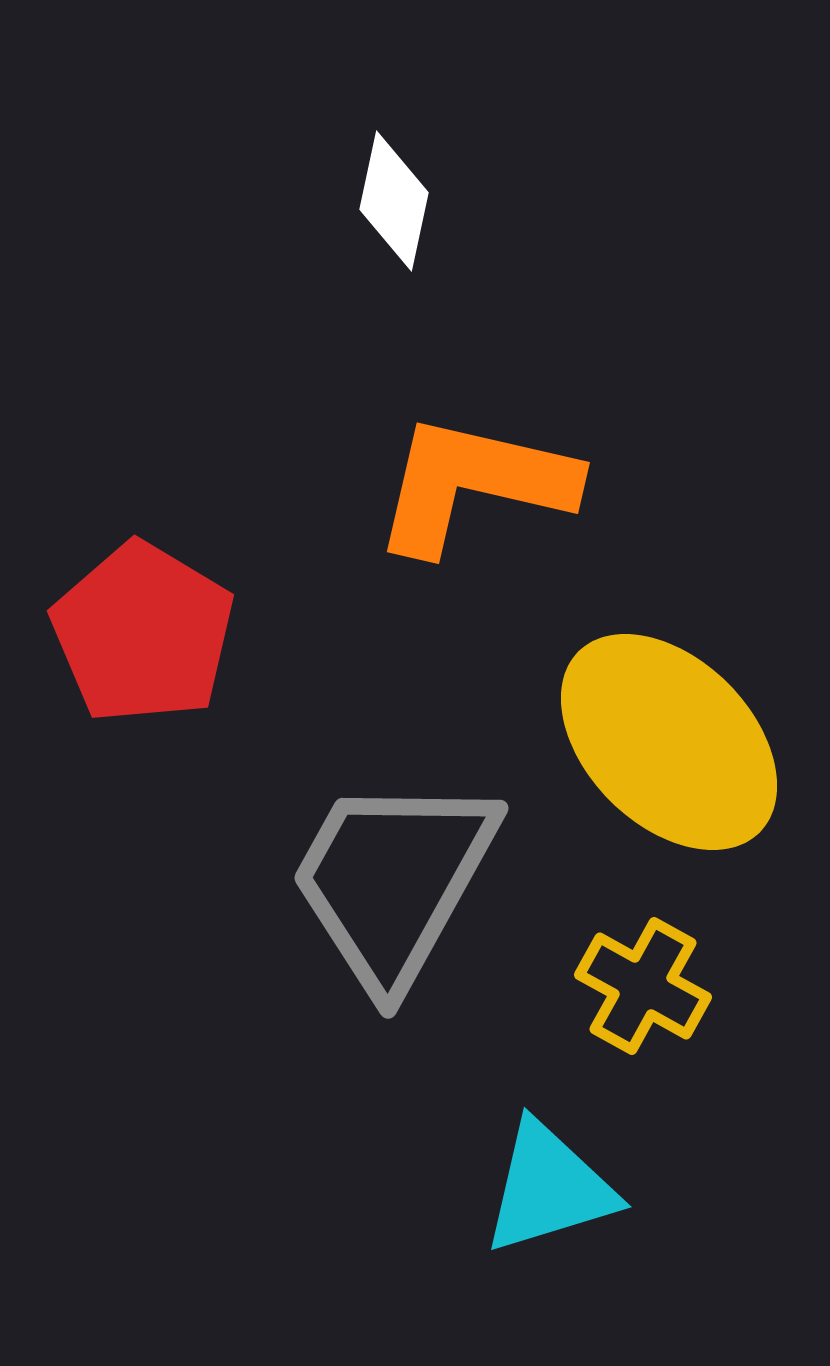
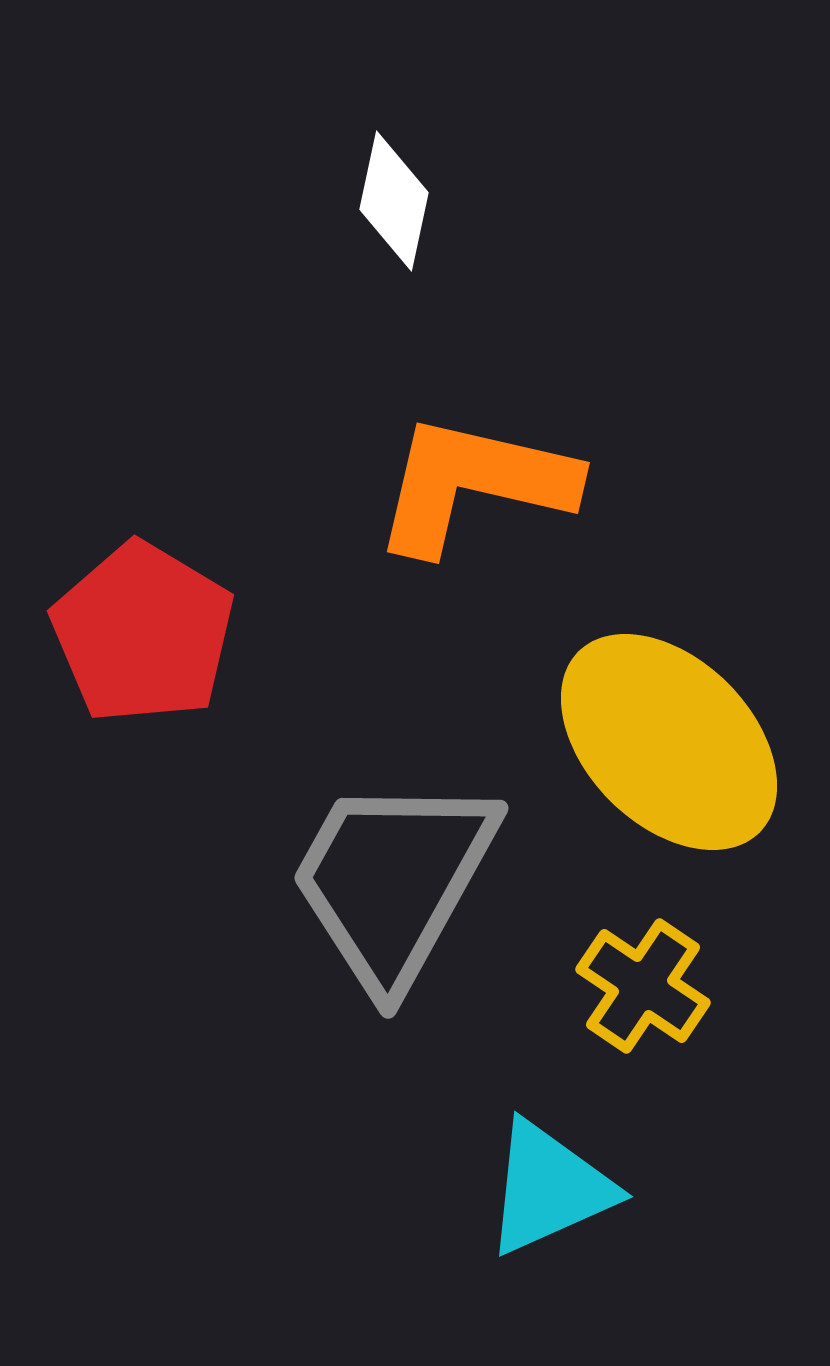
yellow cross: rotated 5 degrees clockwise
cyan triangle: rotated 7 degrees counterclockwise
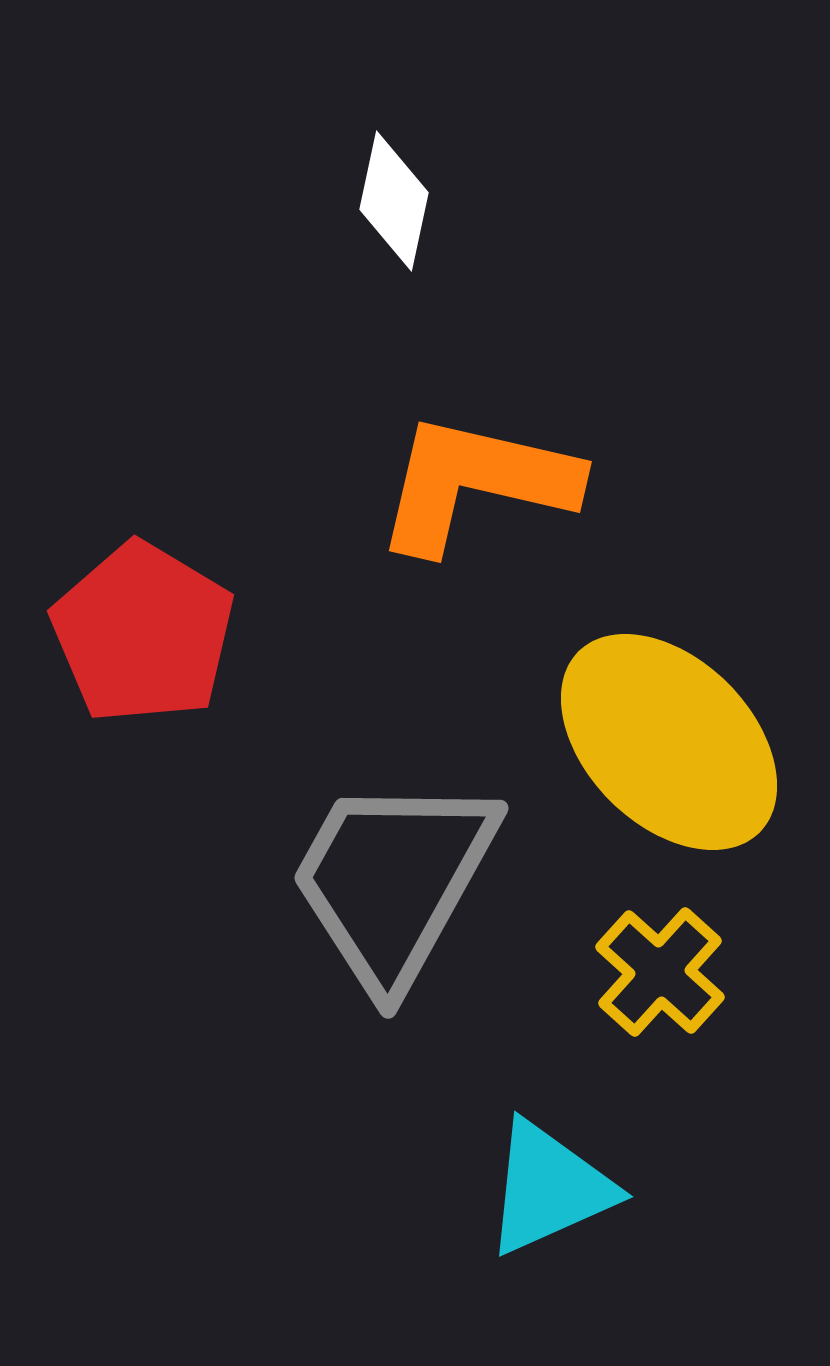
orange L-shape: moved 2 px right, 1 px up
yellow cross: moved 17 px right, 14 px up; rotated 8 degrees clockwise
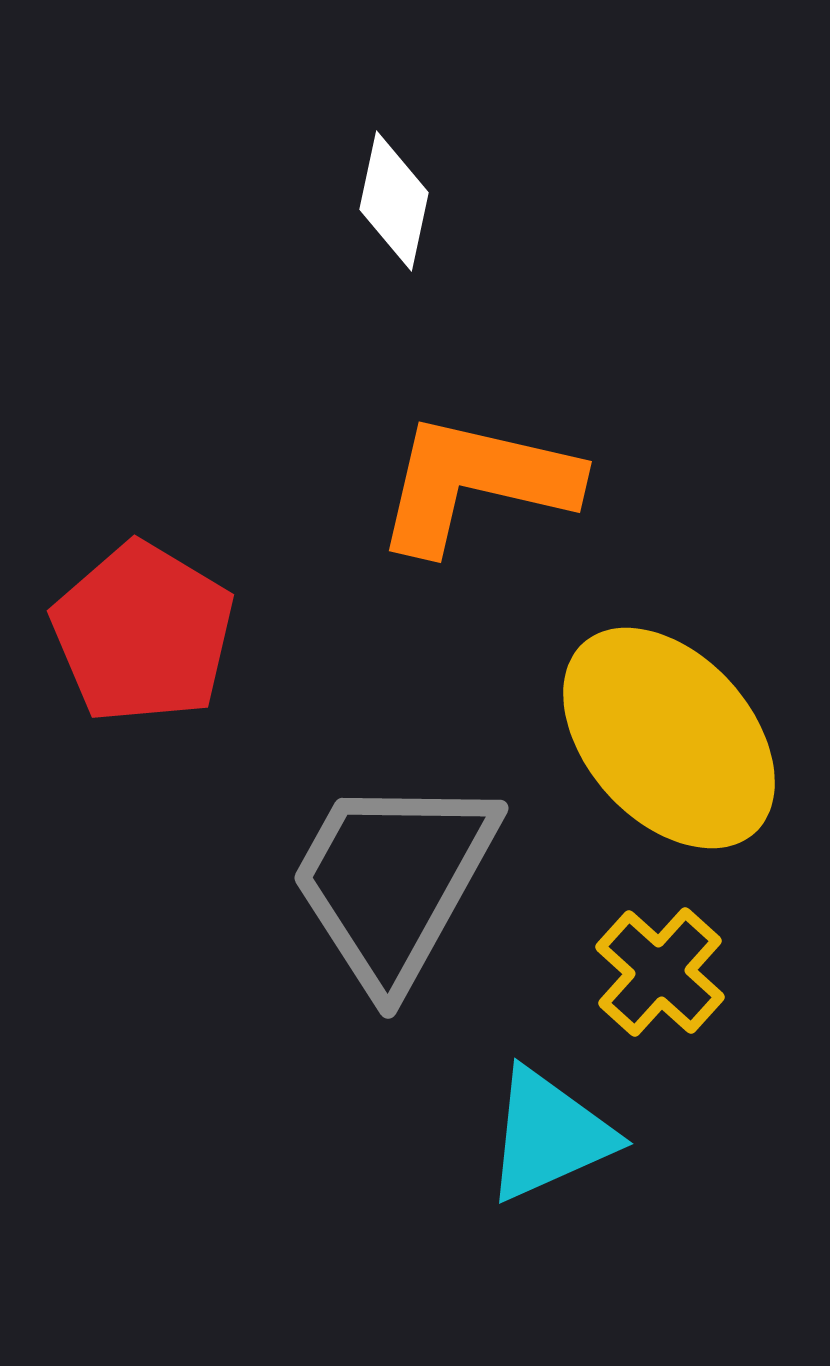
yellow ellipse: moved 4 px up; rotated 3 degrees clockwise
cyan triangle: moved 53 px up
